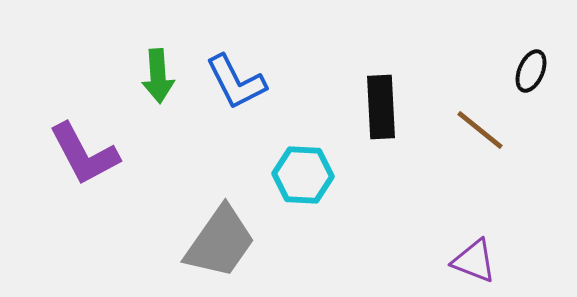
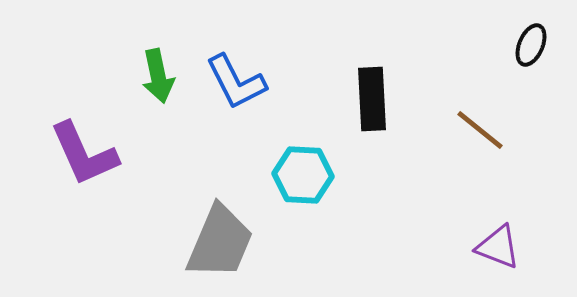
black ellipse: moved 26 px up
green arrow: rotated 8 degrees counterclockwise
black rectangle: moved 9 px left, 8 px up
purple L-shape: rotated 4 degrees clockwise
gray trapezoid: rotated 12 degrees counterclockwise
purple triangle: moved 24 px right, 14 px up
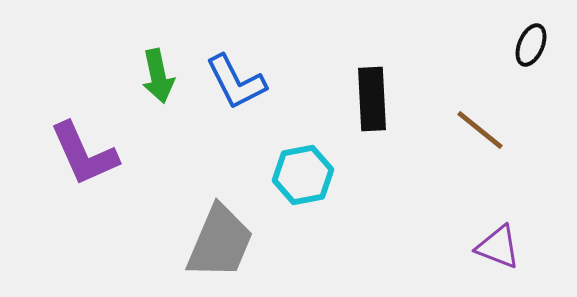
cyan hexagon: rotated 14 degrees counterclockwise
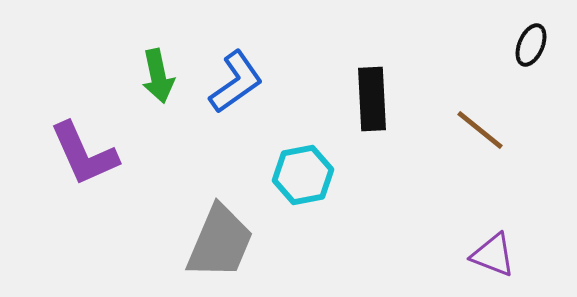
blue L-shape: rotated 98 degrees counterclockwise
purple triangle: moved 5 px left, 8 px down
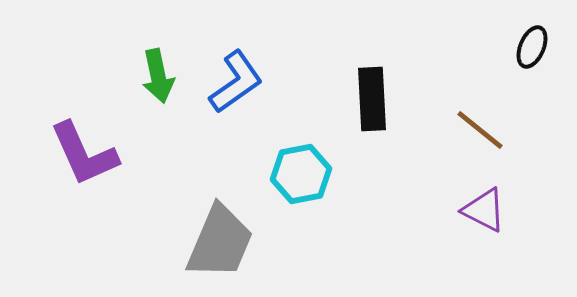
black ellipse: moved 1 px right, 2 px down
cyan hexagon: moved 2 px left, 1 px up
purple triangle: moved 9 px left, 45 px up; rotated 6 degrees clockwise
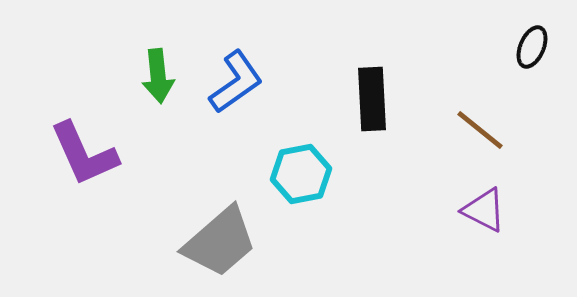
green arrow: rotated 6 degrees clockwise
gray trapezoid: rotated 26 degrees clockwise
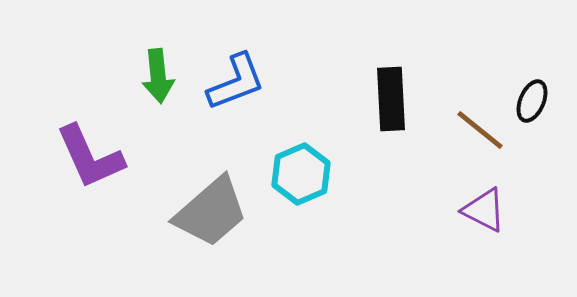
black ellipse: moved 54 px down
blue L-shape: rotated 14 degrees clockwise
black rectangle: moved 19 px right
purple L-shape: moved 6 px right, 3 px down
cyan hexagon: rotated 12 degrees counterclockwise
gray trapezoid: moved 9 px left, 30 px up
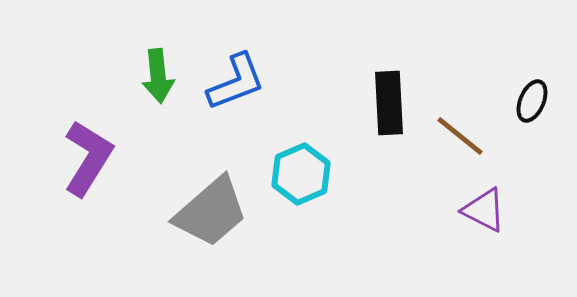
black rectangle: moved 2 px left, 4 px down
brown line: moved 20 px left, 6 px down
purple L-shape: moved 2 px left, 1 px down; rotated 124 degrees counterclockwise
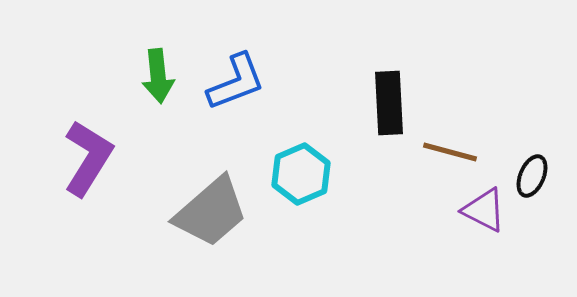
black ellipse: moved 75 px down
brown line: moved 10 px left, 16 px down; rotated 24 degrees counterclockwise
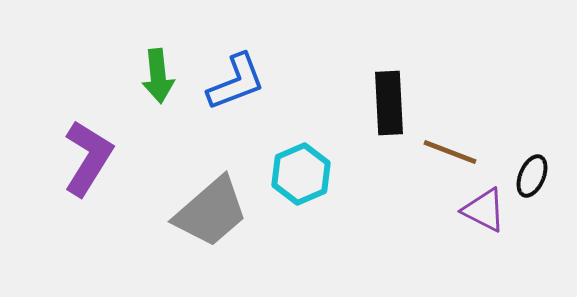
brown line: rotated 6 degrees clockwise
